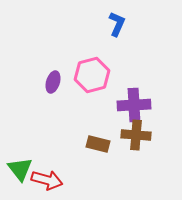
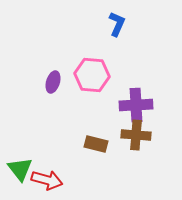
pink hexagon: rotated 20 degrees clockwise
purple cross: moved 2 px right
brown rectangle: moved 2 px left
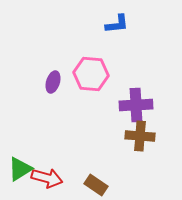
blue L-shape: rotated 60 degrees clockwise
pink hexagon: moved 1 px left, 1 px up
brown cross: moved 4 px right, 1 px down
brown rectangle: moved 41 px down; rotated 20 degrees clockwise
green triangle: rotated 36 degrees clockwise
red arrow: moved 2 px up
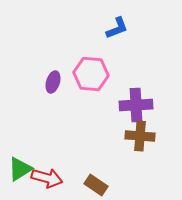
blue L-shape: moved 4 px down; rotated 15 degrees counterclockwise
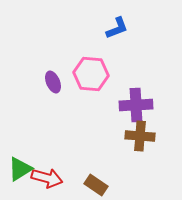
purple ellipse: rotated 40 degrees counterclockwise
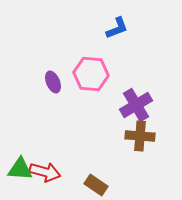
purple cross: rotated 28 degrees counterclockwise
green triangle: rotated 36 degrees clockwise
red arrow: moved 2 px left, 6 px up
